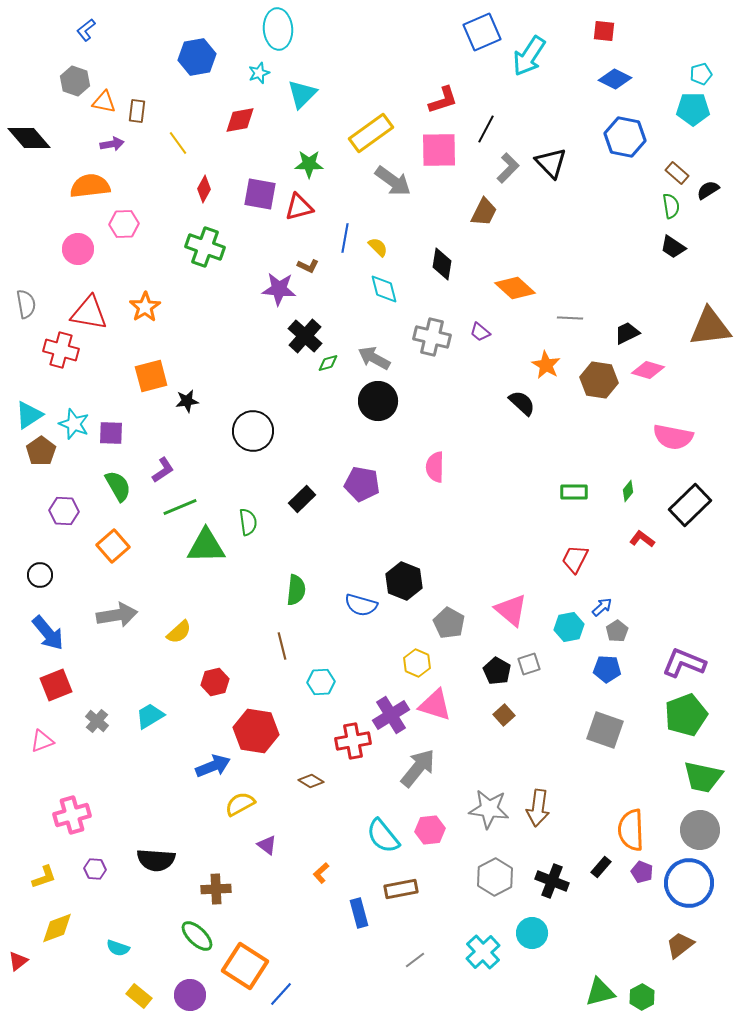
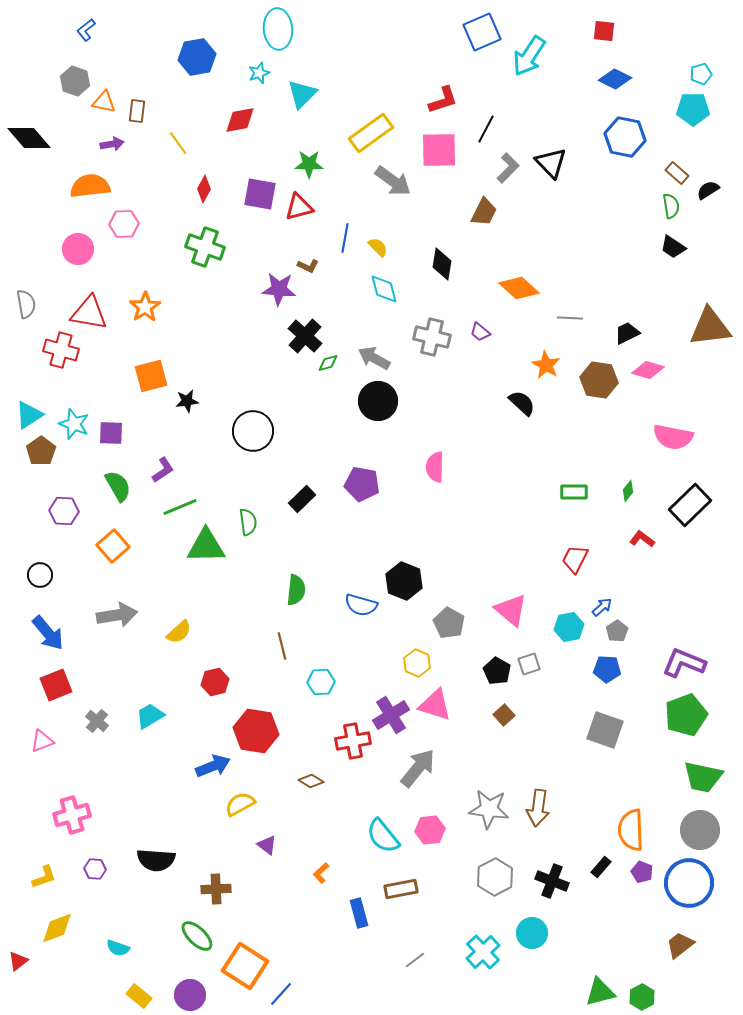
orange diamond at (515, 288): moved 4 px right
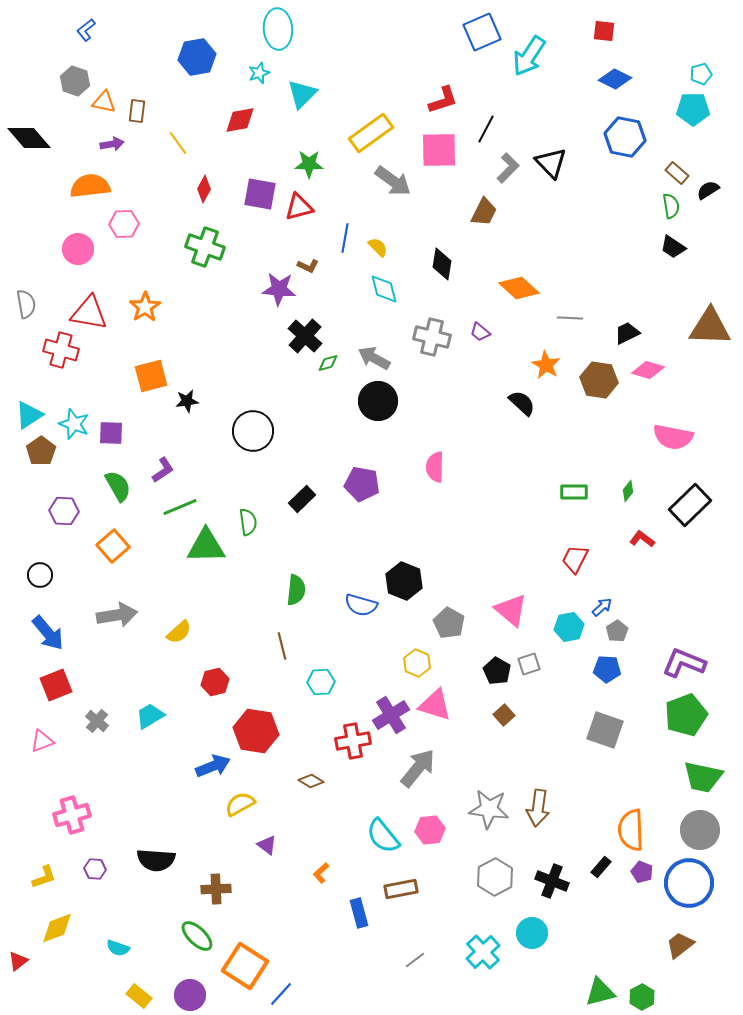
brown triangle at (710, 327): rotated 9 degrees clockwise
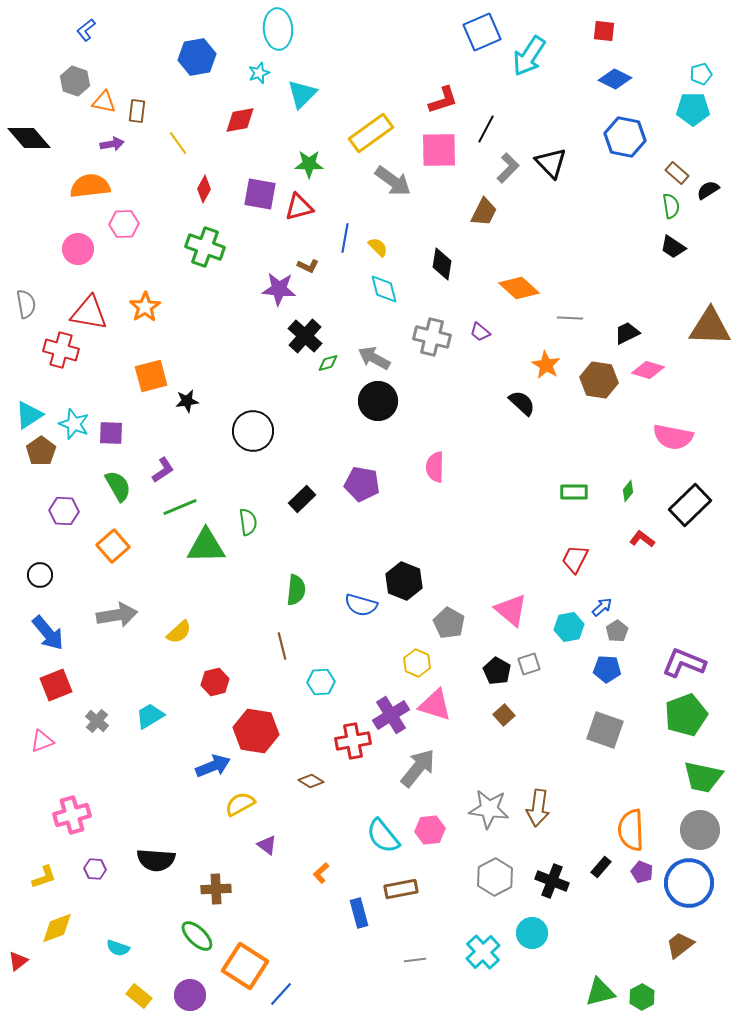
gray line at (415, 960): rotated 30 degrees clockwise
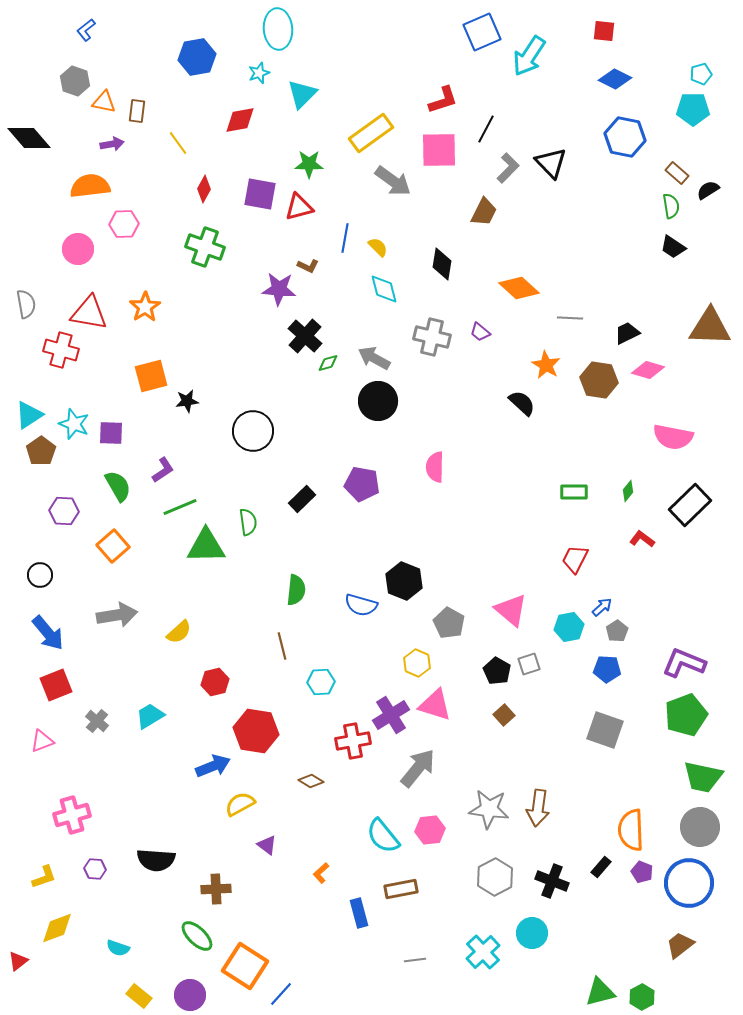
gray circle at (700, 830): moved 3 px up
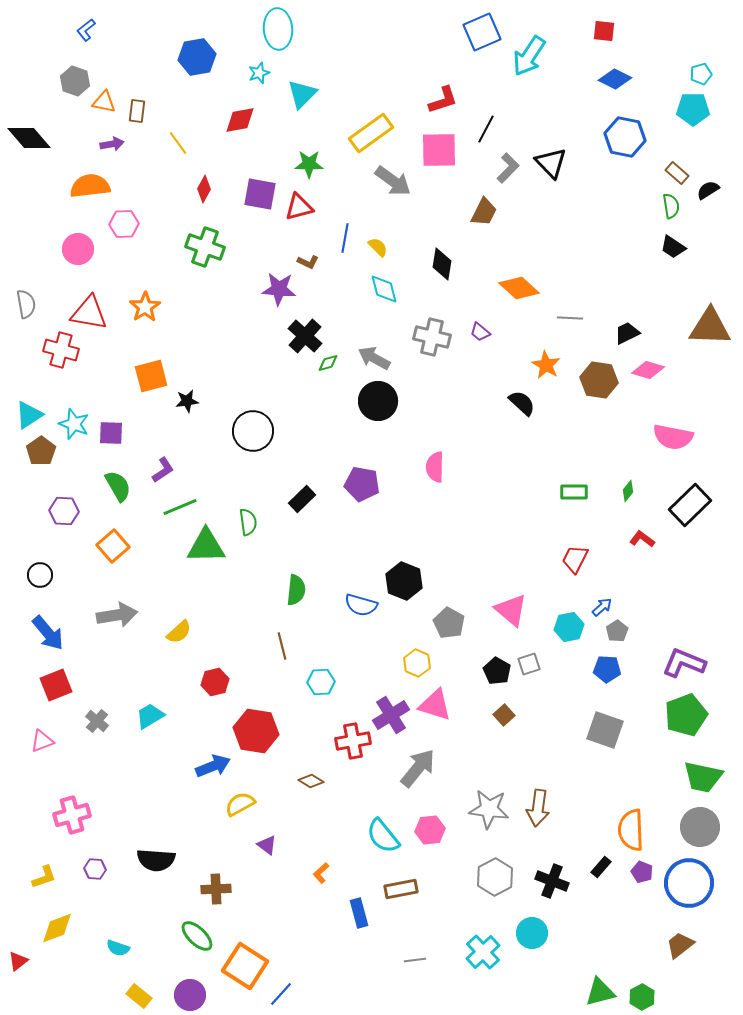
brown L-shape at (308, 266): moved 4 px up
